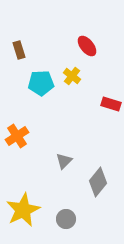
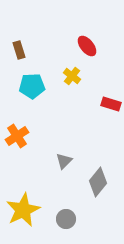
cyan pentagon: moved 9 px left, 3 px down
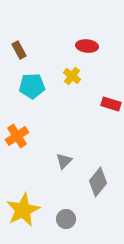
red ellipse: rotated 45 degrees counterclockwise
brown rectangle: rotated 12 degrees counterclockwise
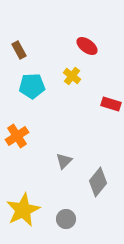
red ellipse: rotated 30 degrees clockwise
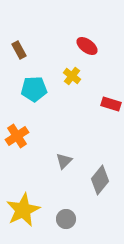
cyan pentagon: moved 2 px right, 3 px down
gray diamond: moved 2 px right, 2 px up
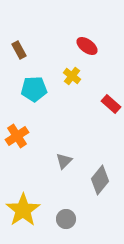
red rectangle: rotated 24 degrees clockwise
yellow star: rotated 8 degrees counterclockwise
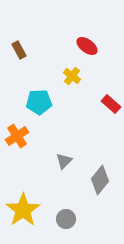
cyan pentagon: moved 5 px right, 13 px down
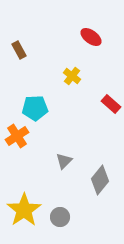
red ellipse: moved 4 px right, 9 px up
cyan pentagon: moved 4 px left, 6 px down
yellow star: moved 1 px right
gray circle: moved 6 px left, 2 px up
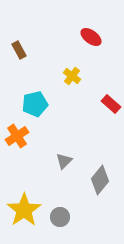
cyan pentagon: moved 4 px up; rotated 10 degrees counterclockwise
